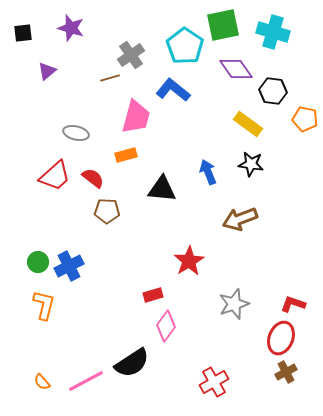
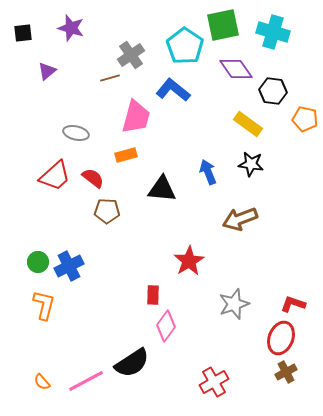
red rectangle: rotated 72 degrees counterclockwise
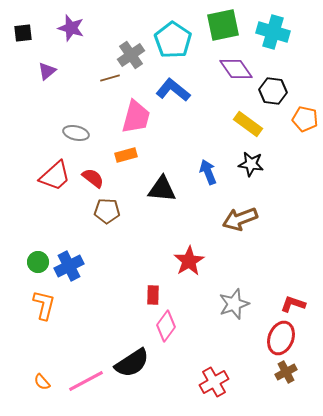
cyan pentagon: moved 12 px left, 6 px up
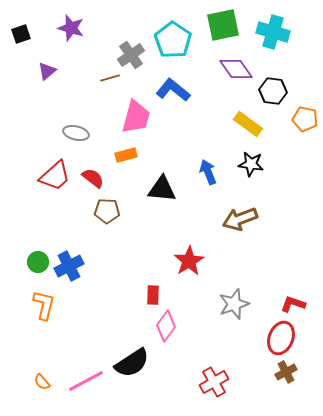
black square: moved 2 px left, 1 px down; rotated 12 degrees counterclockwise
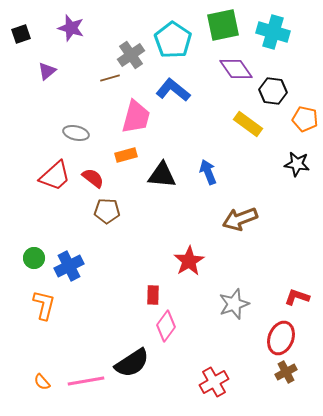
black star: moved 46 px right
black triangle: moved 14 px up
green circle: moved 4 px left, 4 px up
red L-shape: moved 4 px right, 7 px up
pink line: rotated 18 degrees clockwise
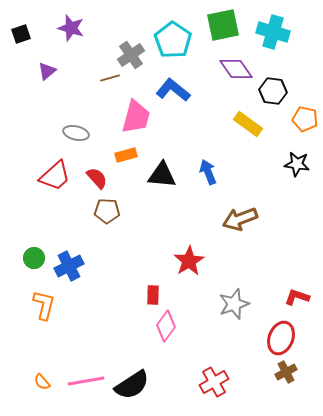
red semicircle: moved 4 px right; rotated 10 degrees clockwise
black semicircle: moved 22 px down
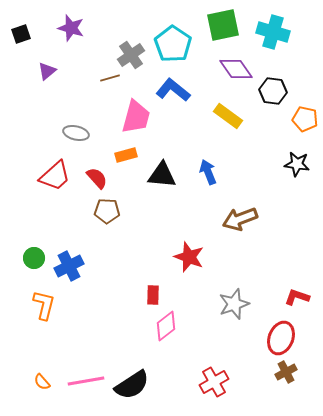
cyan pentagon: moved 4 px down
yellow rectangle: moved 20 px left, 8 px up
red star: moved 4 px up; rotated 20 degrees counterclockwise
pink diamond: rotated 16 degrees clockwise
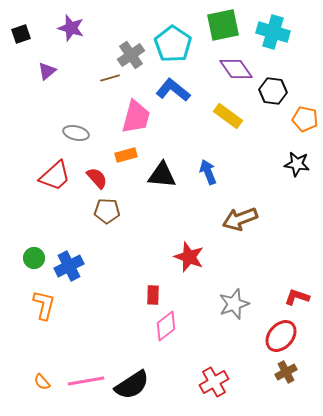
red ellipse: moved 2 px up; rotated 20 degrees clockwise
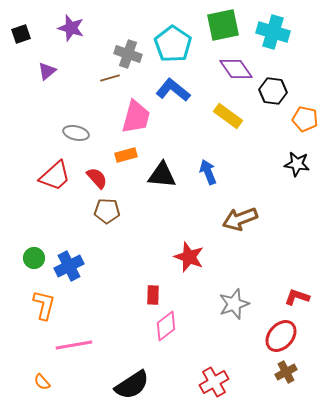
gray cross: moved 3 px left, 1 px up; rotated 36 degrees counterclockwise
pink line: moved 12 px left, 36 px up
